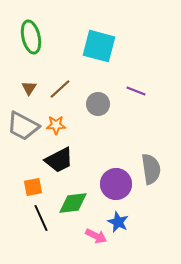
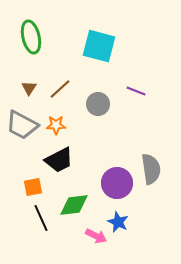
gray trapezoid: moved 1 px left, 1 px up
purple circle: moved 1 px right, 1 px up
green diamond: moved 1 px right, 2 px down
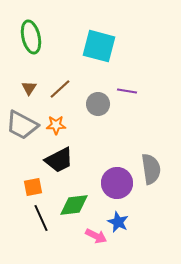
purple line: moved 9 px left; rotated 12 degrees counterclockwise
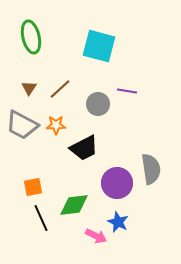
black trapezoid: moved 25 px right, 12 px up
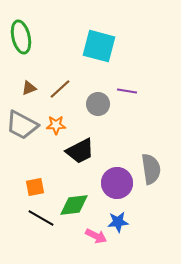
green ellipse: moved 10 px left
brown triangle: rotated 35 degrees clockwise
black trapezoid: moved 4 px left, 3 px down
orange square: moved 2 px right
black line: rotated 36 degrees counterclockwise
blue star: rotated 30 degrees counterclockwise
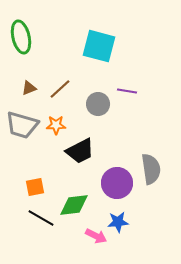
gray trapezoid: rotated 12 degrees counterclockwise
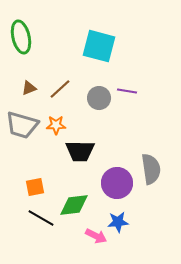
gray circle: moved 1 px right, 6 px up
black trapezoid: rotated 28 degrees clockwise
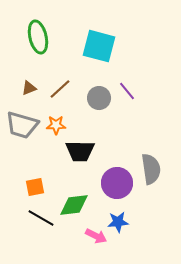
green ellipse: moved 17 px right
purple line: rotated 42 degrees clockwise
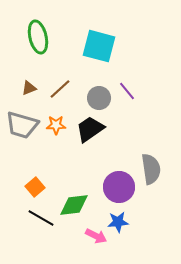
black trapezoid: moved 10 px right, 22 px up; rotated 144 degrees clockwise
purple circle: moved 2 px right, 4 px down
orange square: rotated 30 degrees counterclockwise
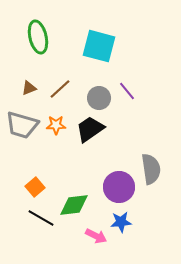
blue star: moved 3 px right
